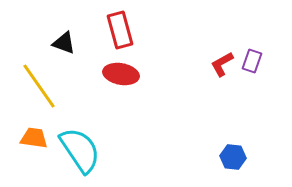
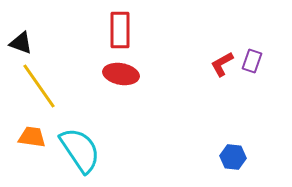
red rectangle: rotated 15 degrees clockwise
black triangle: moved 43 px left
orange trapezoid: moved 2 px left, 1 px up
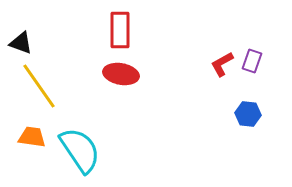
blue hexagon: moved 15 px right, 43 px up
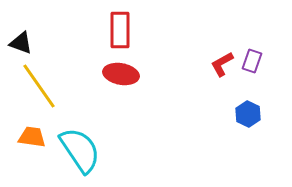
blue hexagon: rotated 20 degrees clockwise
